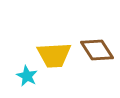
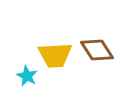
yellow trapezoid: moved 1 px right
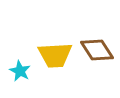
cyan star: moved 7 px left, 5 px up
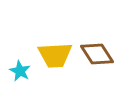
brown diamond: moved 4 px down
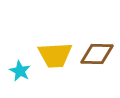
brown diamond: rotated 56 degrees counterclockwise
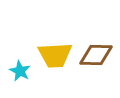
brown diamond: moved 1 px left, 1 px down
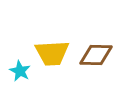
yellow trapezoid: moved 3 px left, 2 px up
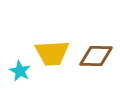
brown diamond: moved 1 px down
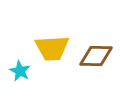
yellow trapezoid: moved 5 px up
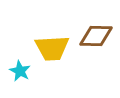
brown diamond: moved 20 px up
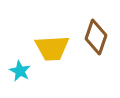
brown diamond: moved 1 px down; rotated 72 degrees counterclockwise
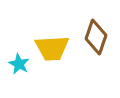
cyan star: moved 1 px left, 7 px up
